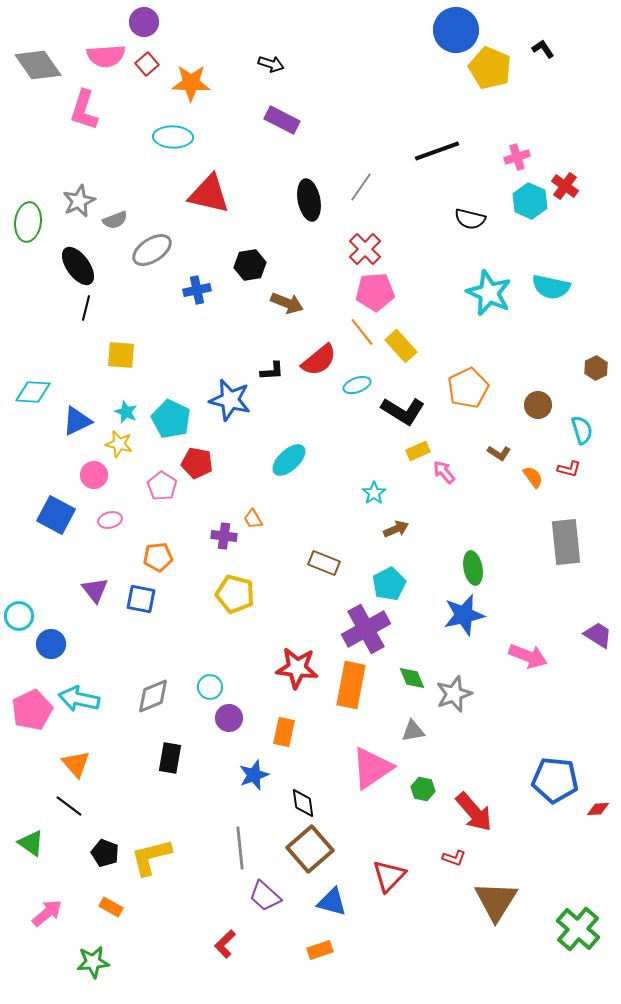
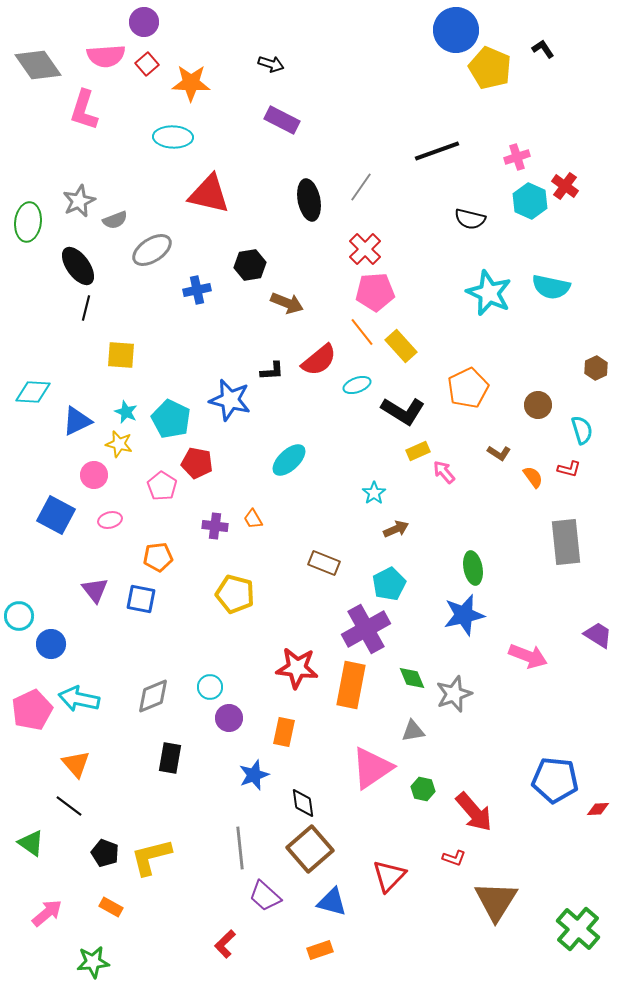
purple cross at (224, 536): moved 9 px left, 10 px up
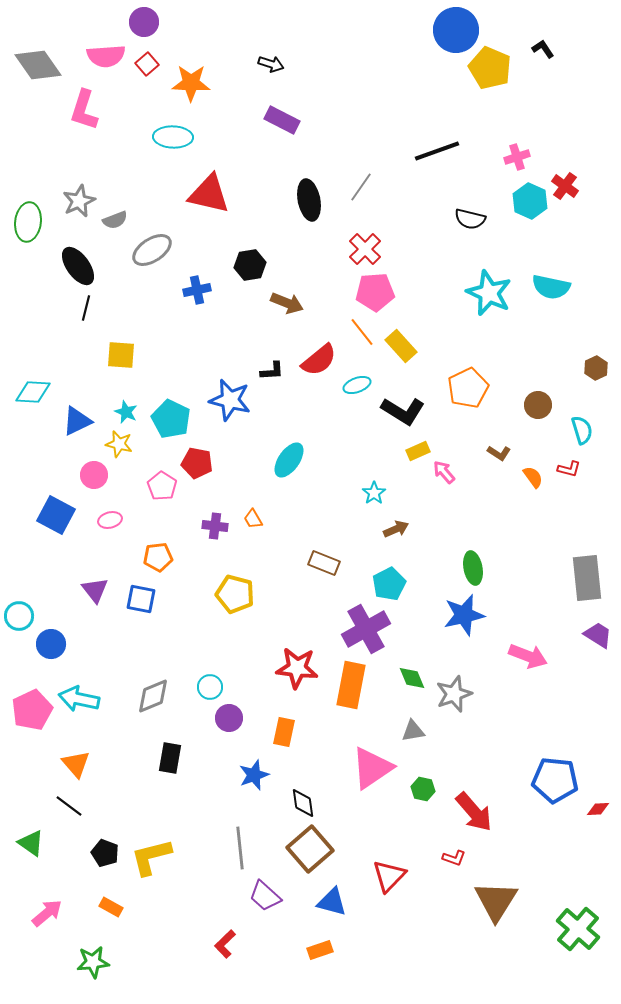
cyan ellipse at (289, 460): rotated 12 degrees counterclockwise
gray rectangle at (566, 542): moved 21 px right, 36 px down
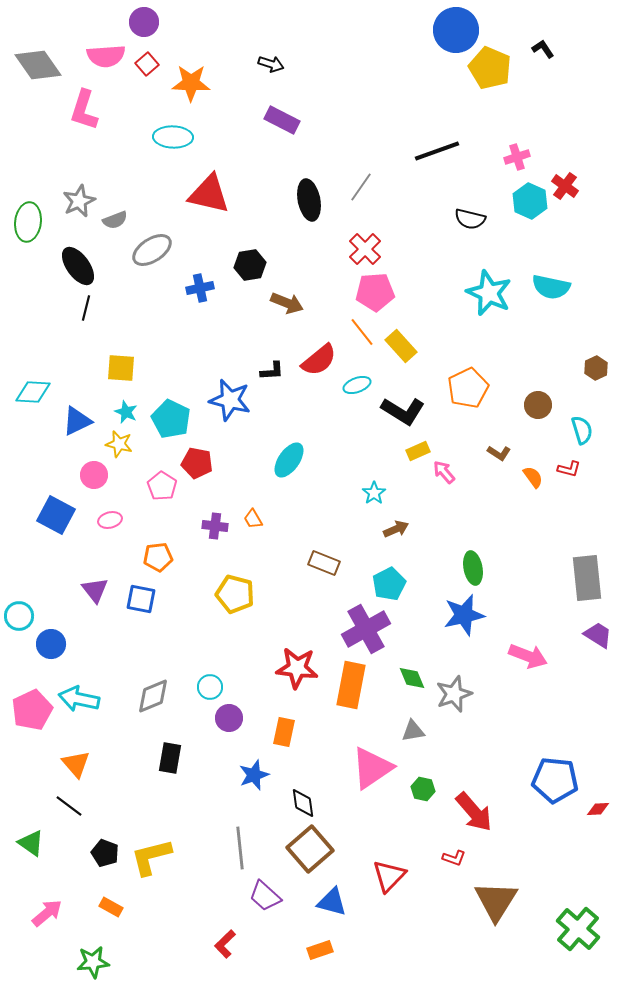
blue cross at (197, 290): moved 3 px right, 2 px up
yellow square at (121, 355): moved 13 px down
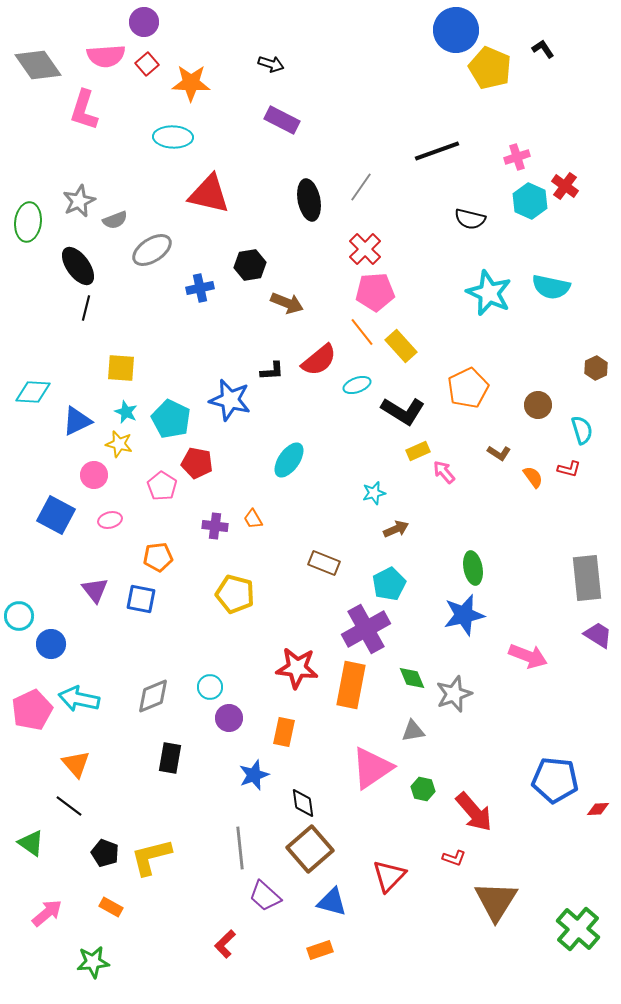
cyan star at (374, 493): rotated 20 degrees clockwise
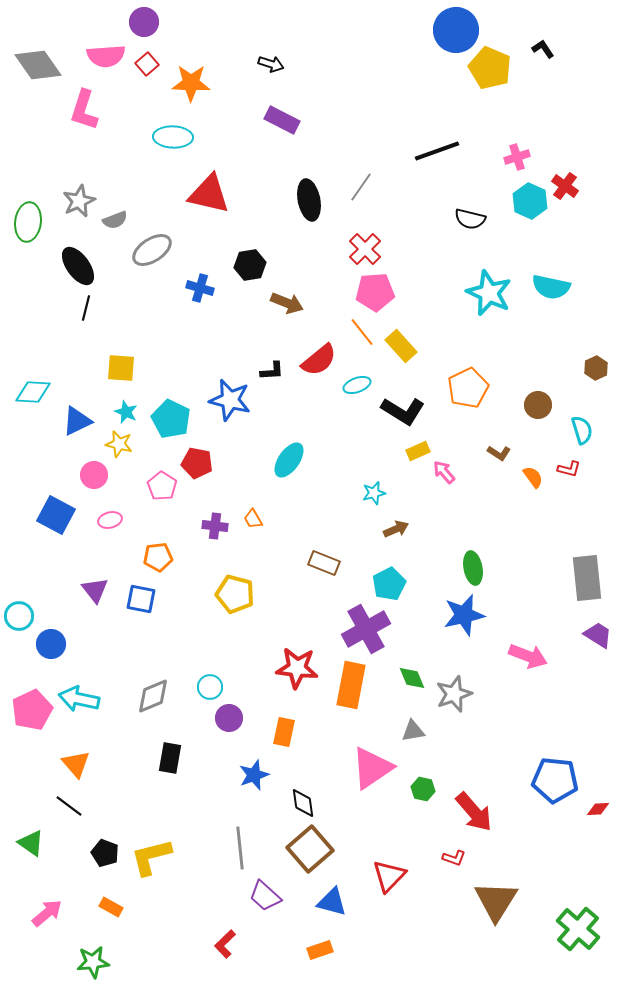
blue cross at (200, 288): rotated 28 degrees clockwise
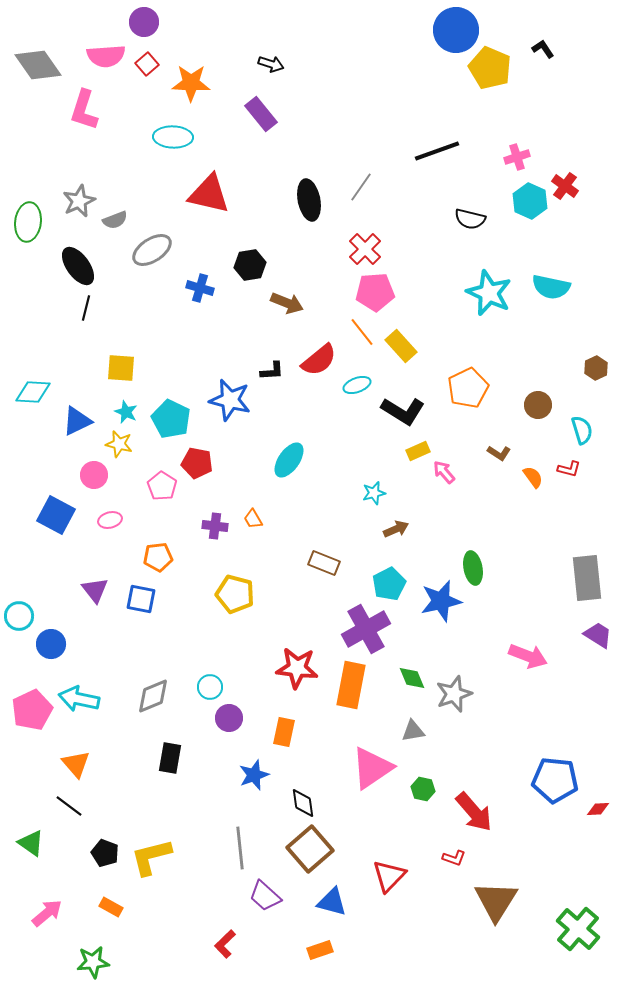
purple rectangle at (282, 120): moved 21 px left, 6 px up; rotated 24 degrees clockwise
blue star at (464, 615): moved 23 px left, 14 px up
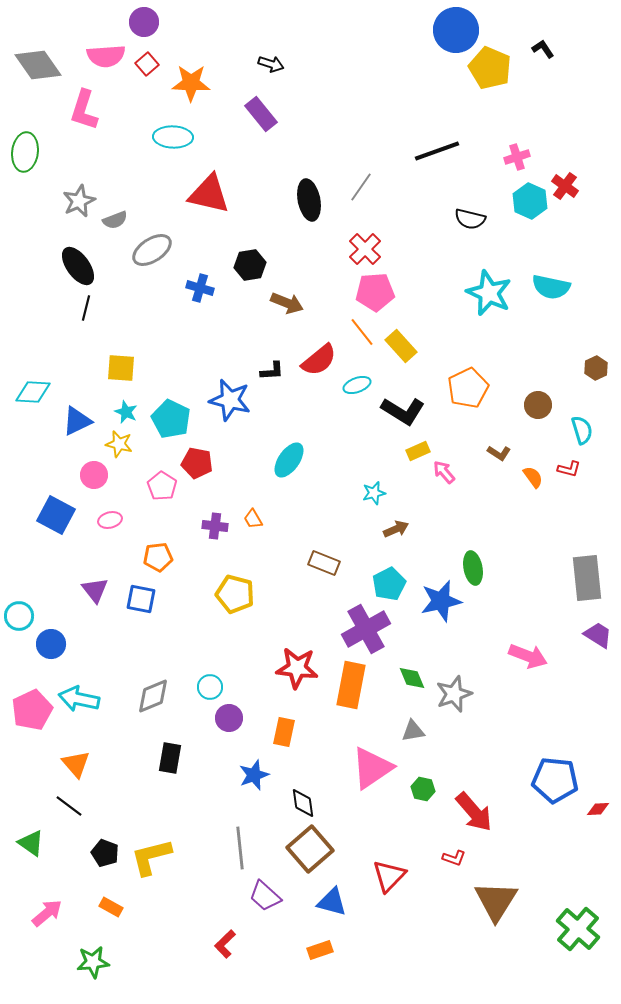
green ellipse at (28, 222): moved 3 px left, 70 px up
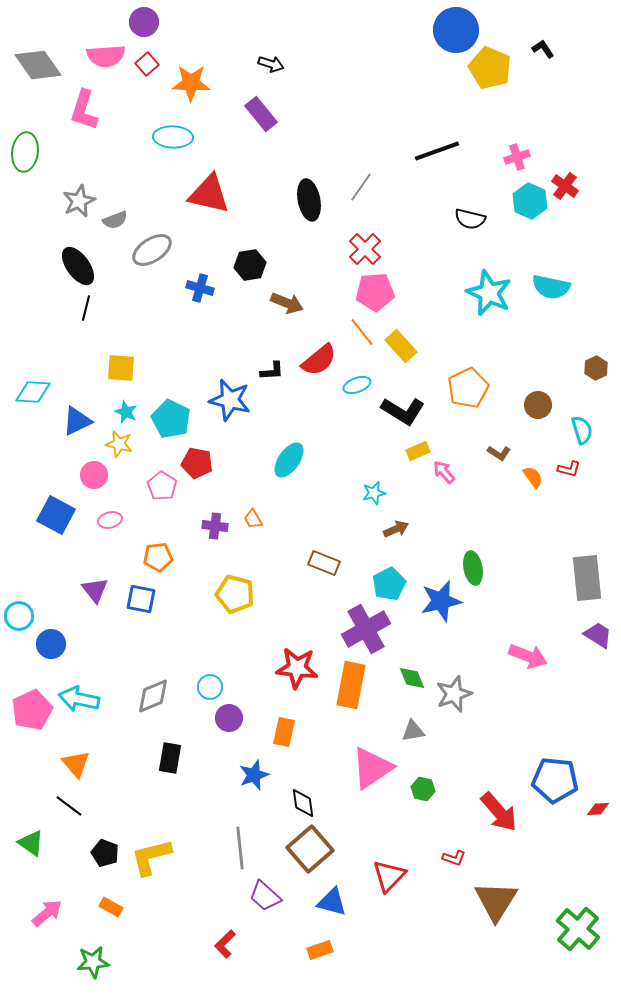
red arrow at (474, 812): moved 25 px right
